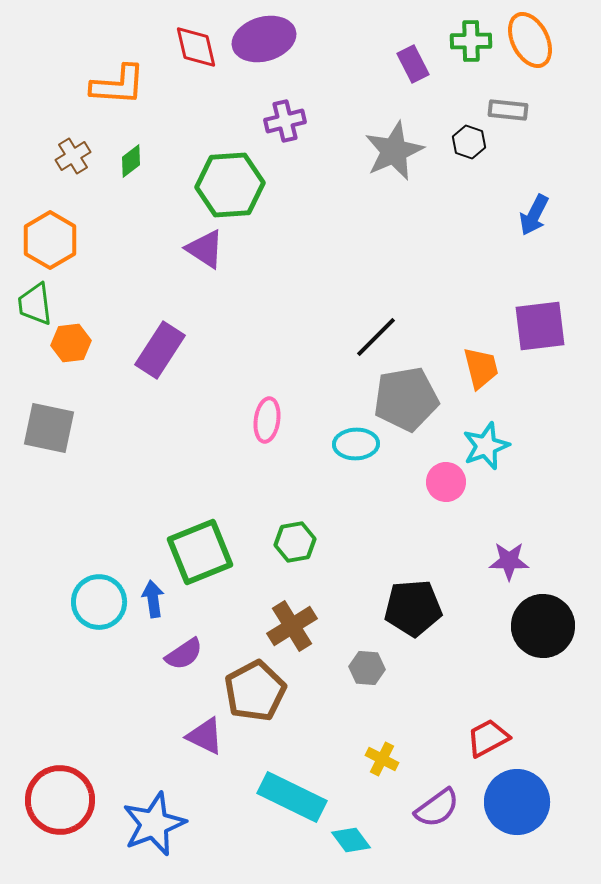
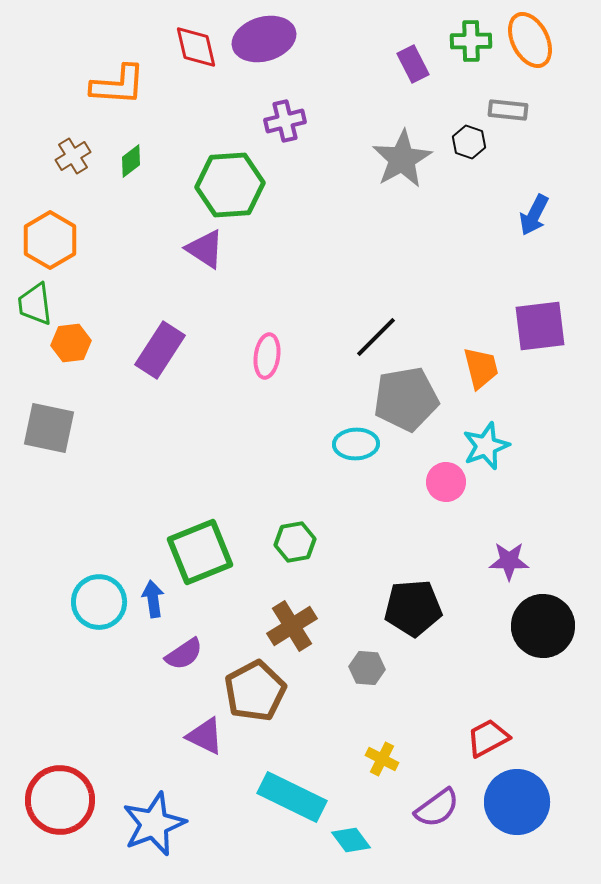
gray star at (394, 151): moved 8 px right, 8 px down; rotated 6 degrees counterclockwise
pink ellipse at (267, 420): moved 64 px up
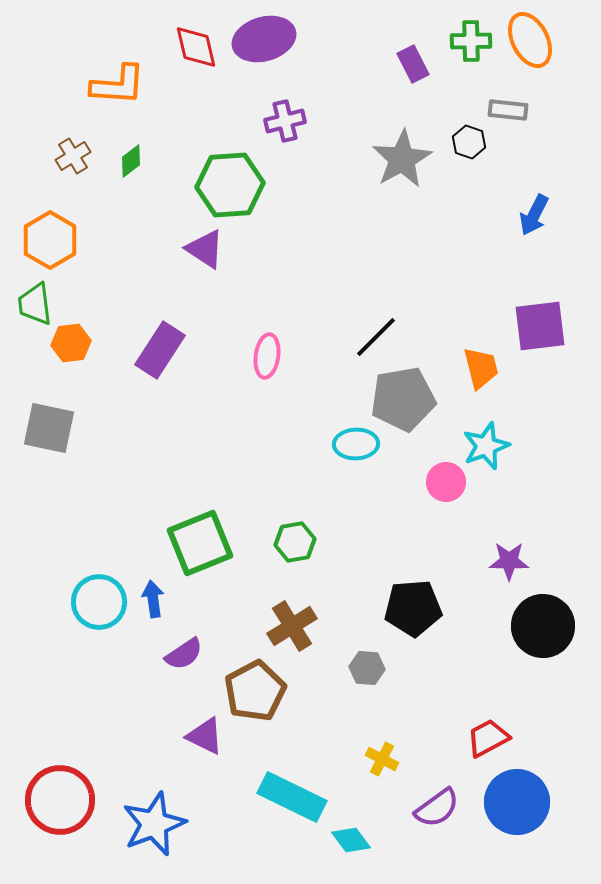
gray pentagon at (406, 399): moved 3 px left
green square at (200, 552): moved 9 px up
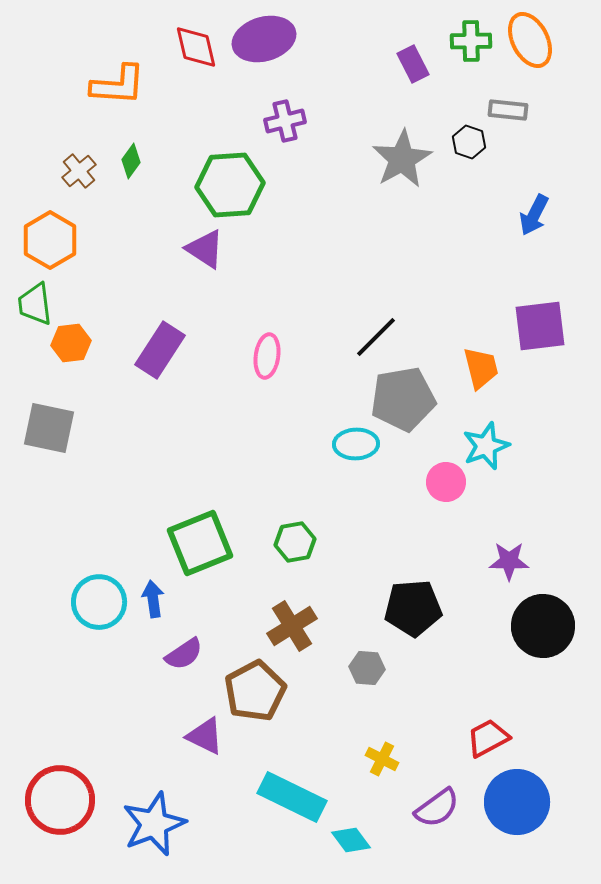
brown cross at (73, 156): moved 6 px right, 15 px down; rotated 8 degrees counterclockwise
green diamond at (131, 161): rotated 16 degrees counterclockwise
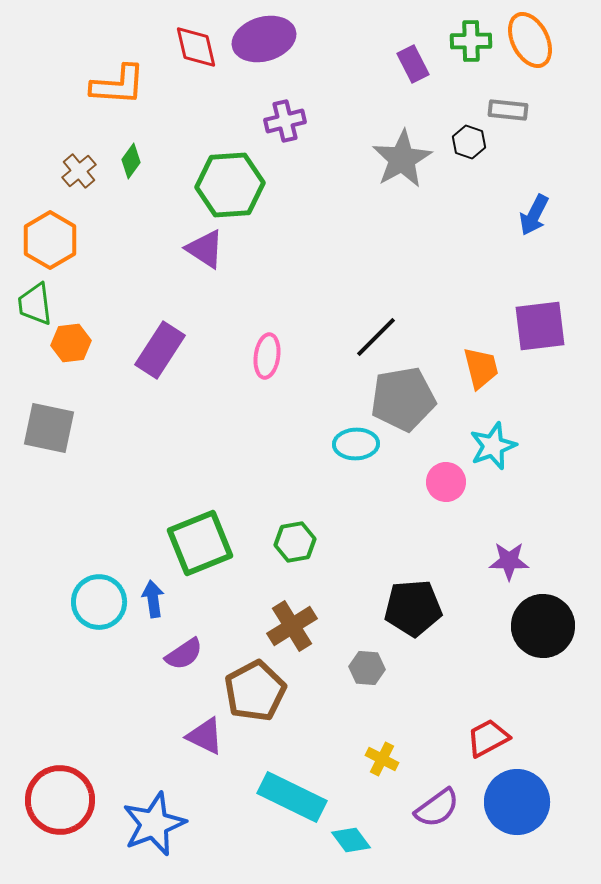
cyan star at (486, 446): moved 7 px right
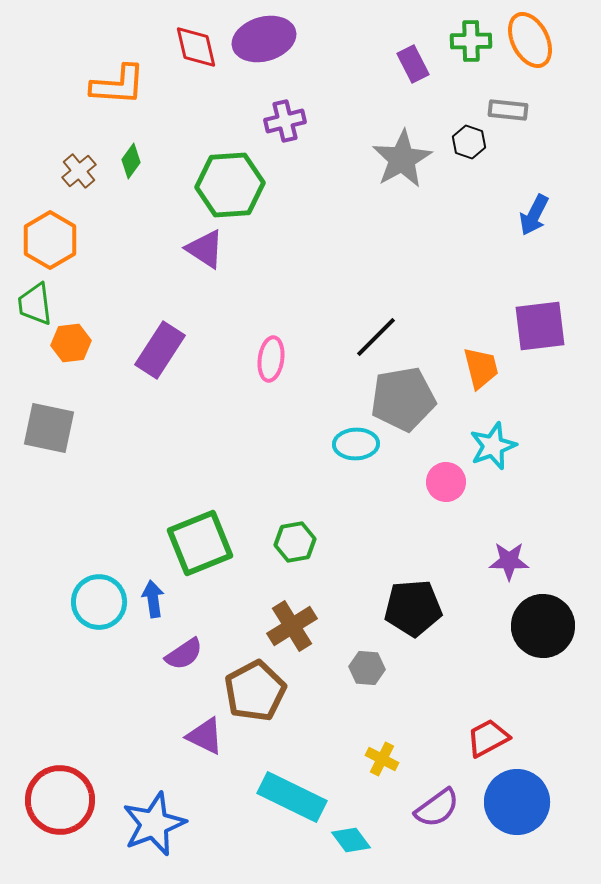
pink ellipse at (267, 356): moved 4 px right, 3 px down
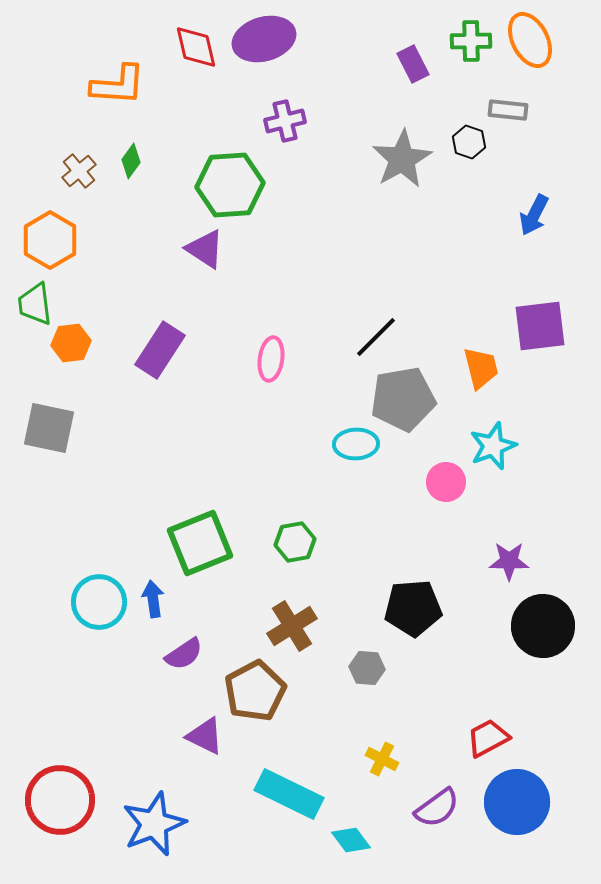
cyan rectangle at (292, 797): moved 3 px left, 3 px up
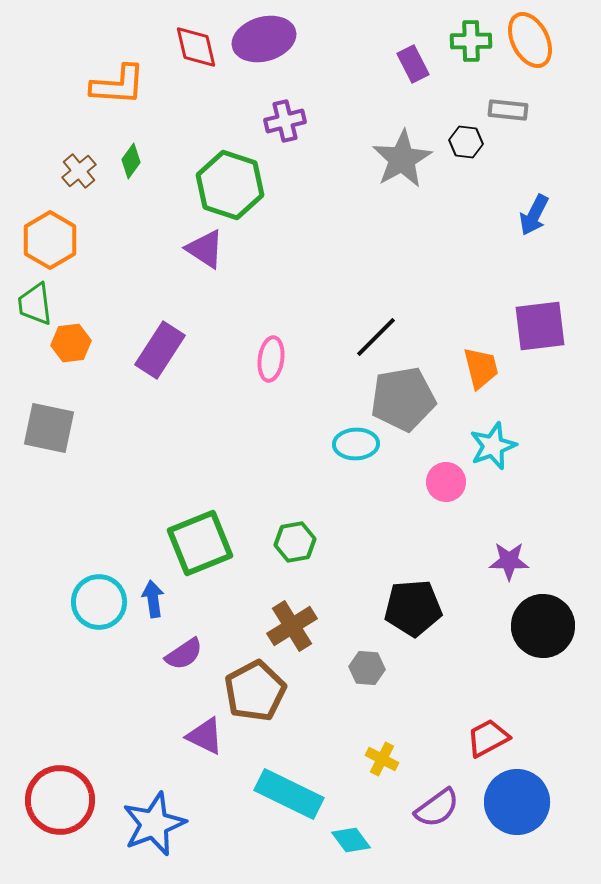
black hexagon at (469, 142): moved 3 px left; rotated 12 degrees counterclockwise
green hexagon at (230, 185): rotated 22 degrees clockwise
